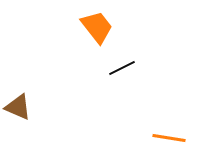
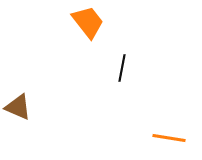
orange trapezoid: moved 9 px left, 5 px up
black line: rotated 52 degrees counterclockwise
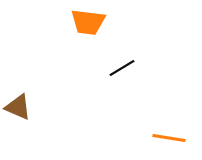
orange trapezoid: rotated 135 degrees clockwise
black line: rotated 48 degrees clockwise
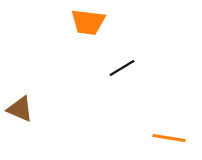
brown triangle: moved 2 px right, 2 px down
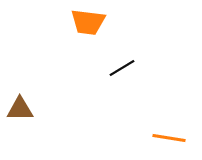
brown triangle: rotated 24 degrees counterclockwise
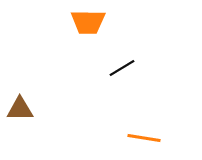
orange trapezoid: rotated 6 degrees counterclockwise
orange line: moved 25 px left
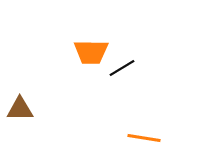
orange trapezoid: moved 3 px right, 30 px down
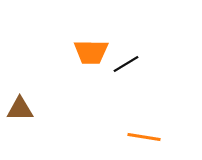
black line: moved 4 px right, 4 px up
orange line: moved 1 px up
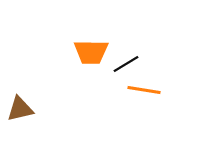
brown triangle: rotated 12 degrees counterclockwise
orange line: moved 47 px up
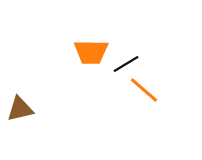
orange line: rotated 32 degrees clockwise
